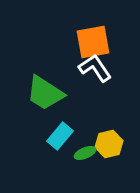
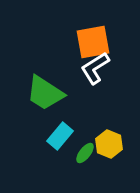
white L-shape: rotated 88 degrees counterclockwise
yellow hexagon: rotated 24 degrees counterclockwise
green ellipse: rotated 30 degrees counterclockwise
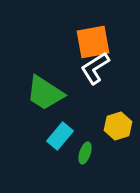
yellow hexagon: moved 9 px right, 18 px up; rotated 20 degrees clockwise
green ellipse: rotated 20 degrees counterclockwise
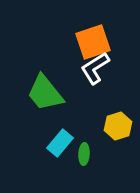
orange square: rotated 9 degrees counterclockwise
green trapezoid: rotated 18 degrees clockwise
cyan rectangle: moved 7 px down
green ellipse: moved 1 px left, 1 px down; rotated 15 degrees counterclockwise
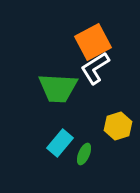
orange square: rotated 9 degrees counterclockwise
green trapezoid: moved 13 px right, 5 px up; rotated 48 degrees counterclockwise
green ellipse: rotated 20 degrees clockwise
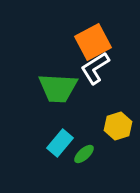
green ellipse: rotated 25 degrees clockwise
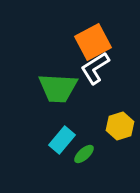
yellow hexagon: moved 2 px right
cyan rectangle: moved 2 px right, 3 px up
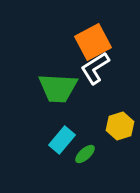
green ellipse: moved 1 px right
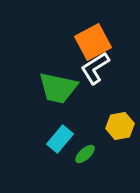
green trapezoid: rotated 9 degrees clockwise
yellow hexagon: rotated 8 degrees clockwise
cyan rectangle: moved 2 px left, 1 px up
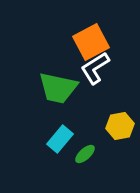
orange square: moved 2 px left
